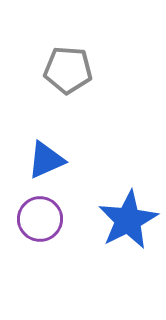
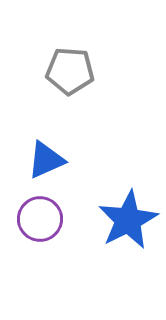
gray pentagon: moved 2 px right, 1 px down
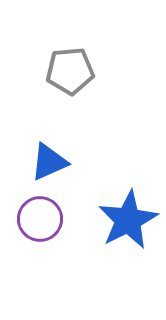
gray pentagon: rotated 9 degrees counterclockwise
blue triangle: moved 3 px right, 2 px down
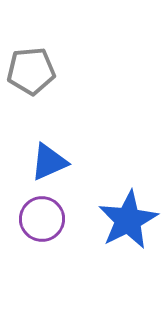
gray pentagon: moved 39 px left
purple circle: moved 2 px right
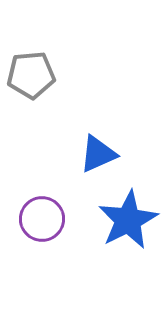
gray pentagon: moved 4 px down
blue triangle: moved 49 px right, 8 px up
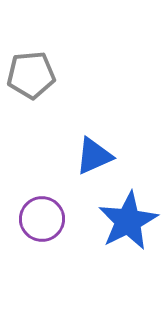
blue triangle: moved 4 px left, 2 px down
blue star: moved 1 px down
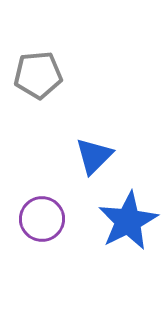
gray pentagon: moved 7 px right
blue triangle: rotated 21 degrees counterclockwise
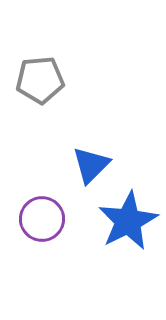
gray pentagon: moved 2 px right, 5 px down
blue triangle: moved 3 px left, 9 px down
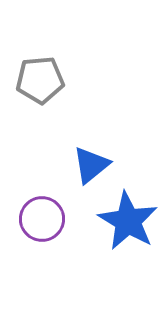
blue triangle: rotated 6 degrees clockwise
blue star: rotated 14 degrees counterclockwise
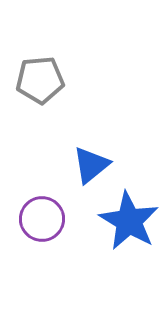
blue star: moved 1 px right
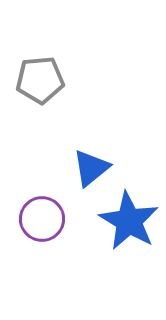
blue triangle: moved 3 px down
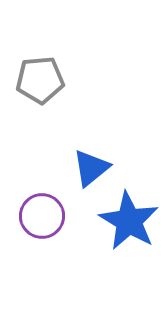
purple circle: moved 3 px up
